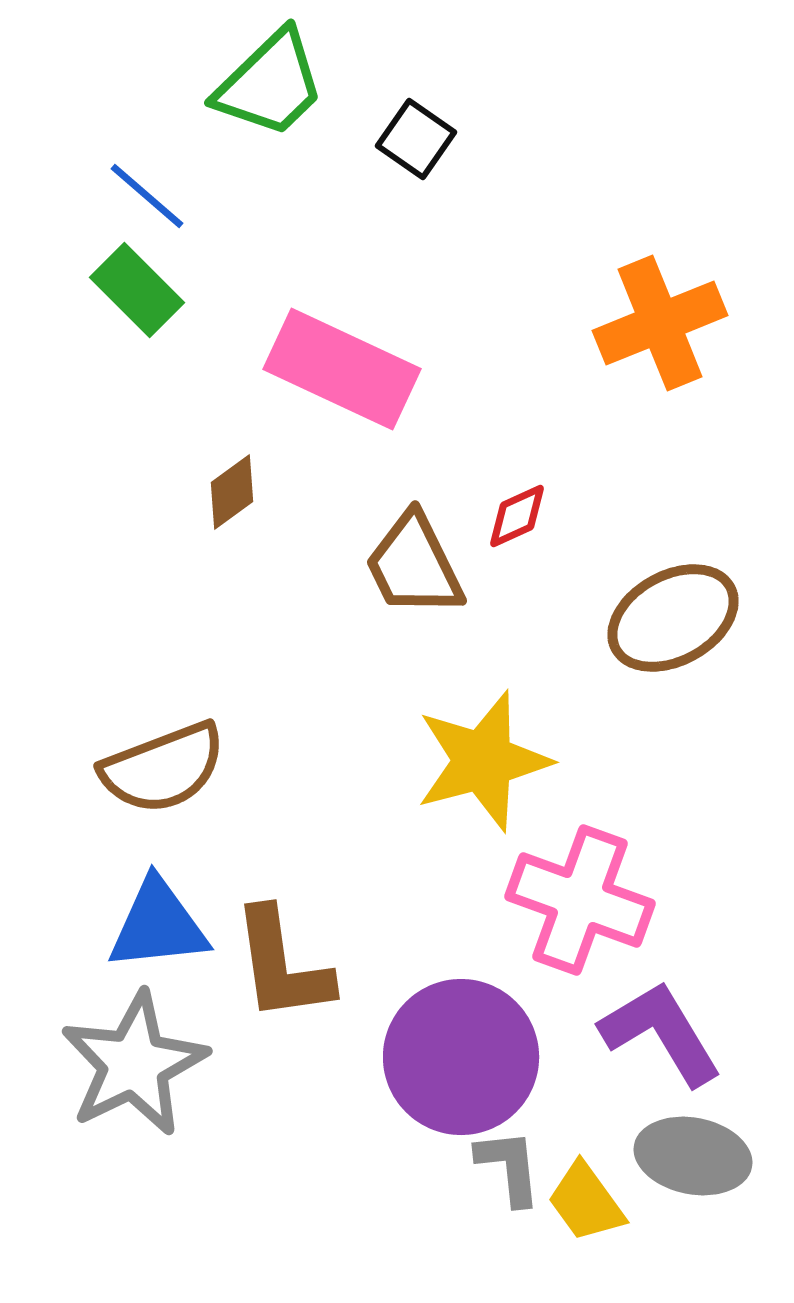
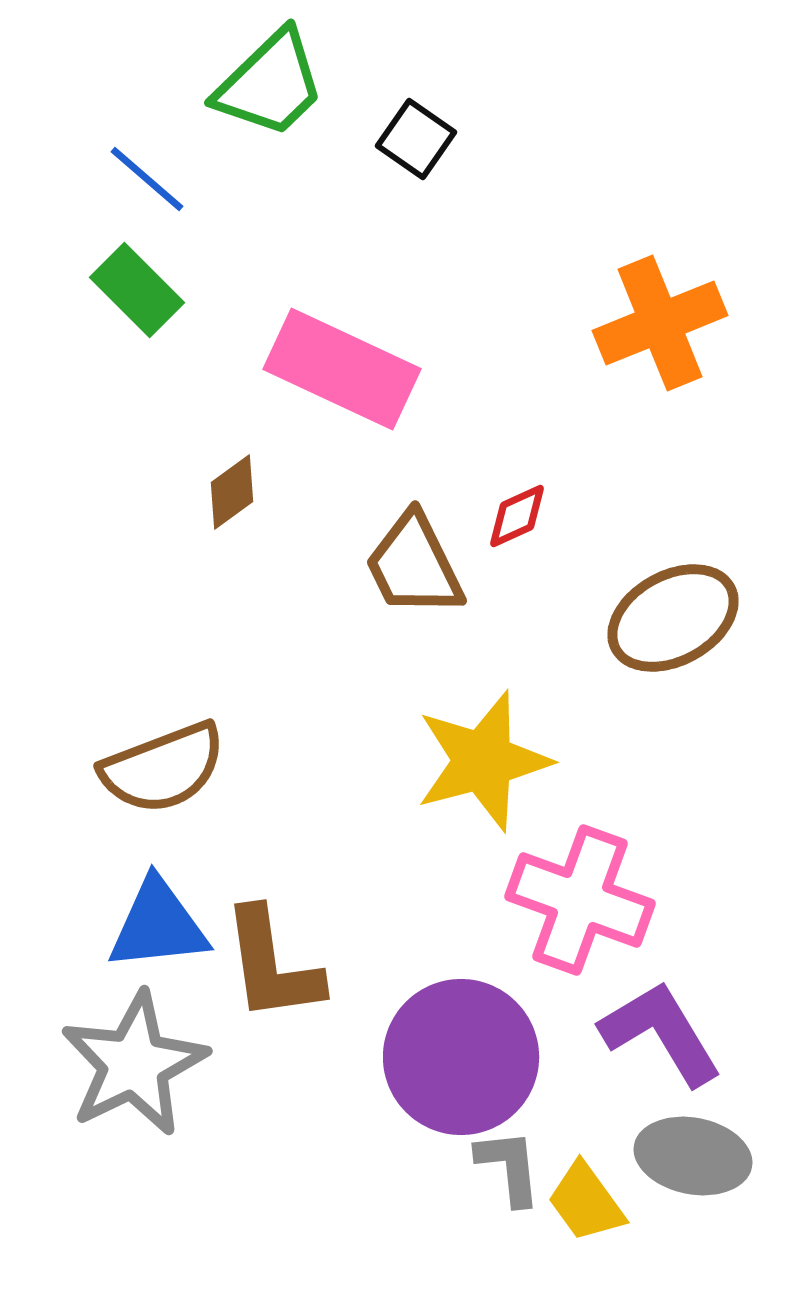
blue line: moved 17 px up
brown L-shape: moved 10 px left
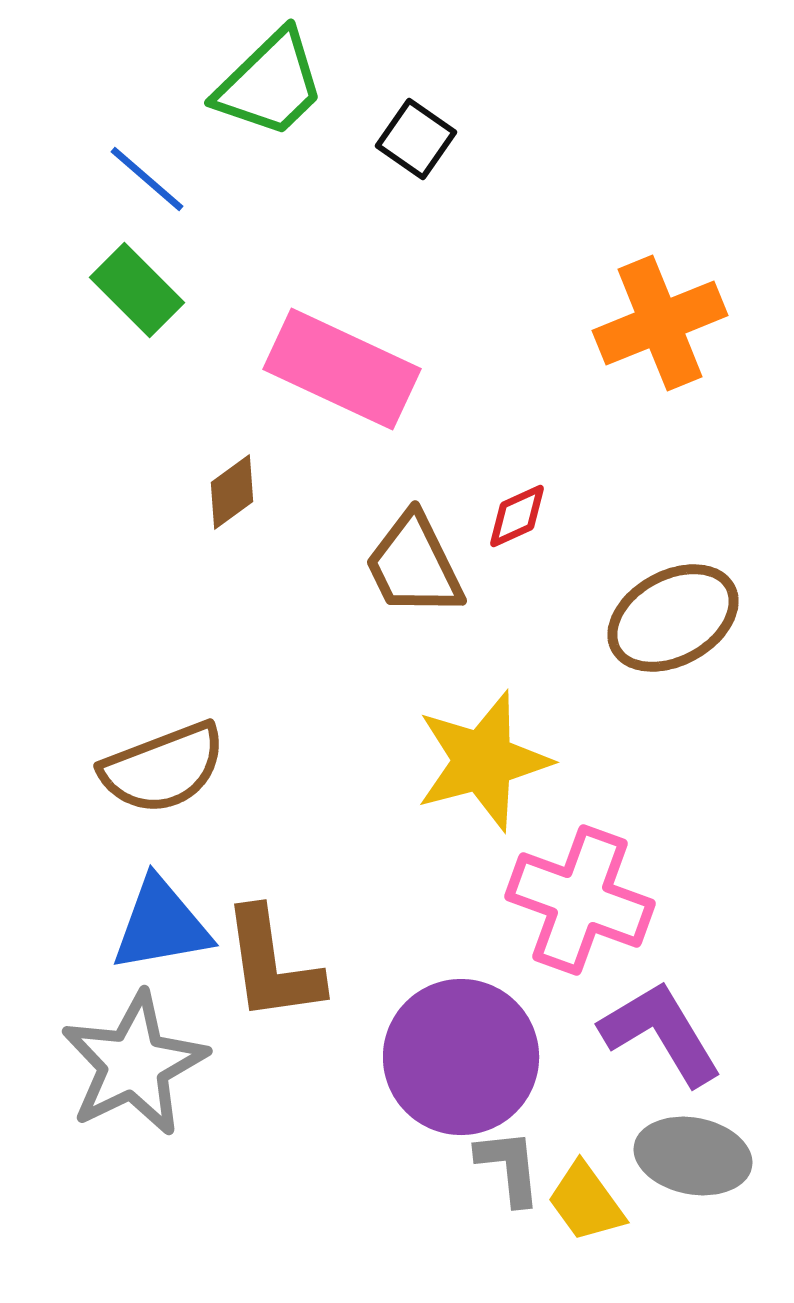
blue triangle: moved 3 px right; rotated 4 degrees counterclockwise
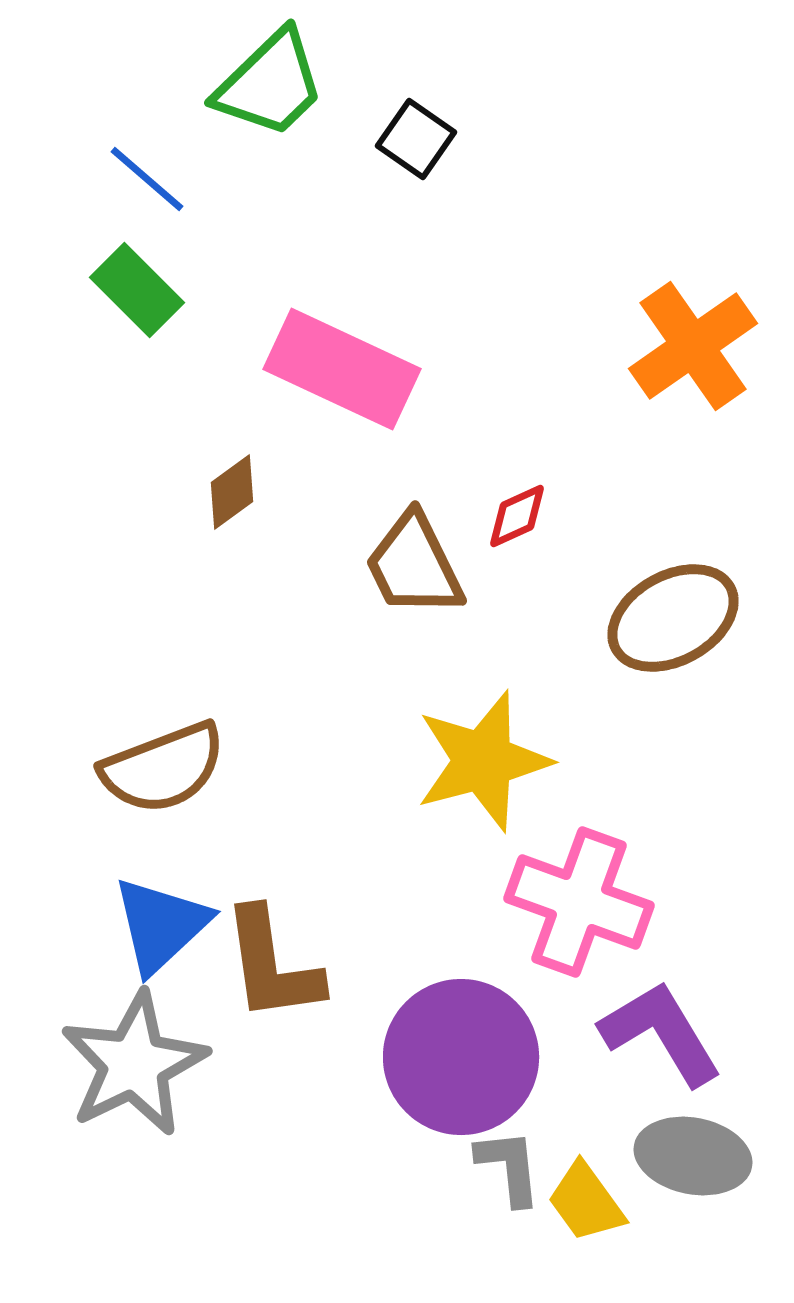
orange cross: moved 33 px right, 23 px down; rotated 13 degrees counterclockwise
pink cross: moved 1 px left, 2 px down
blue triangle: rotated 33 degrees counterclockwise
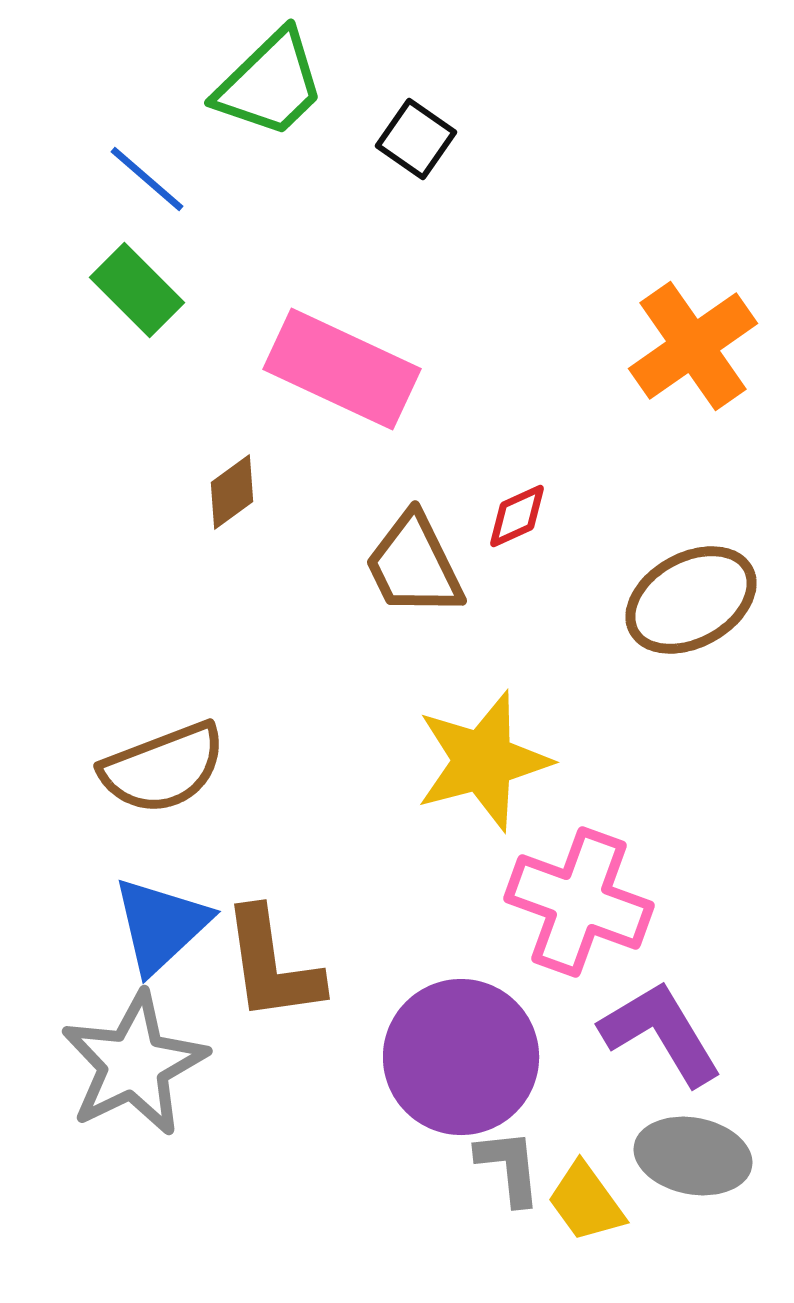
brown ellipse: moved 18 px right, 18 px up
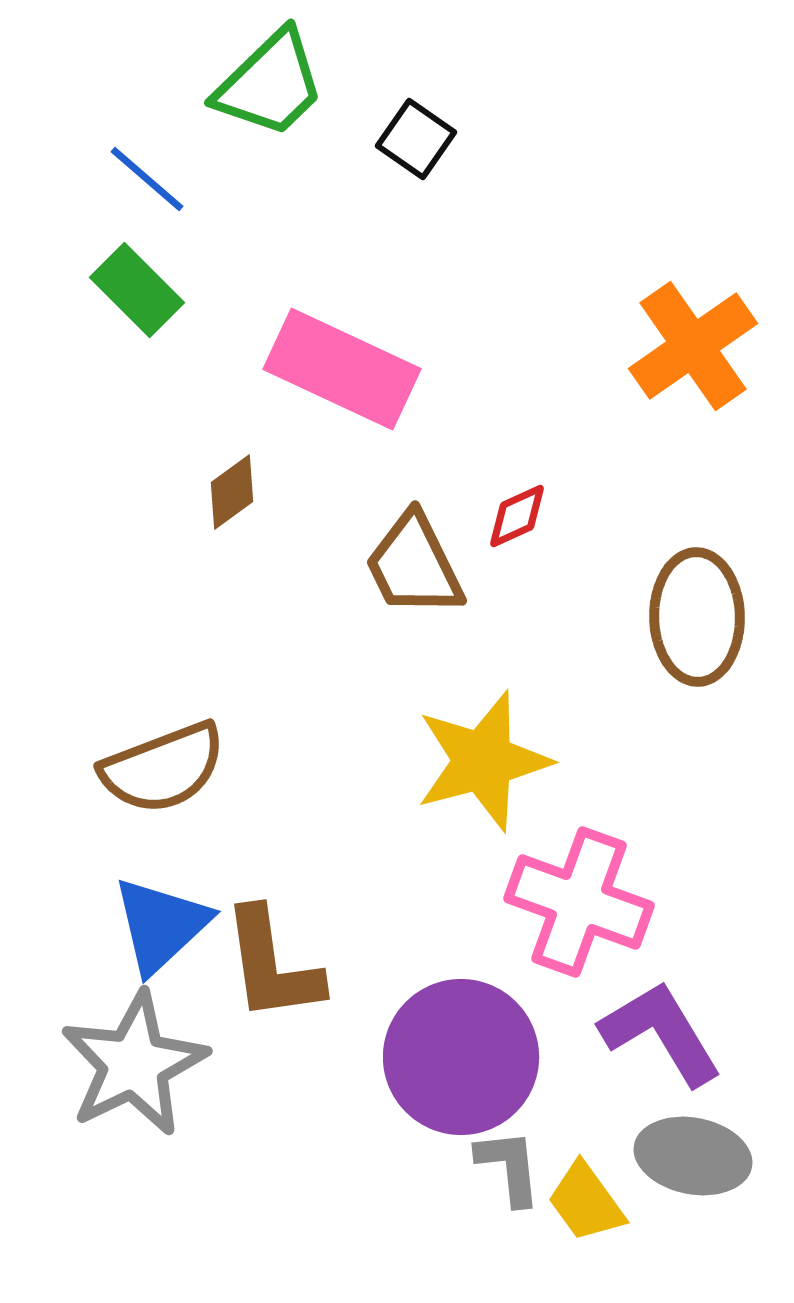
brown ellipse: moved 6 px right, 17 px down; rotated 62 degrees counterclockwise
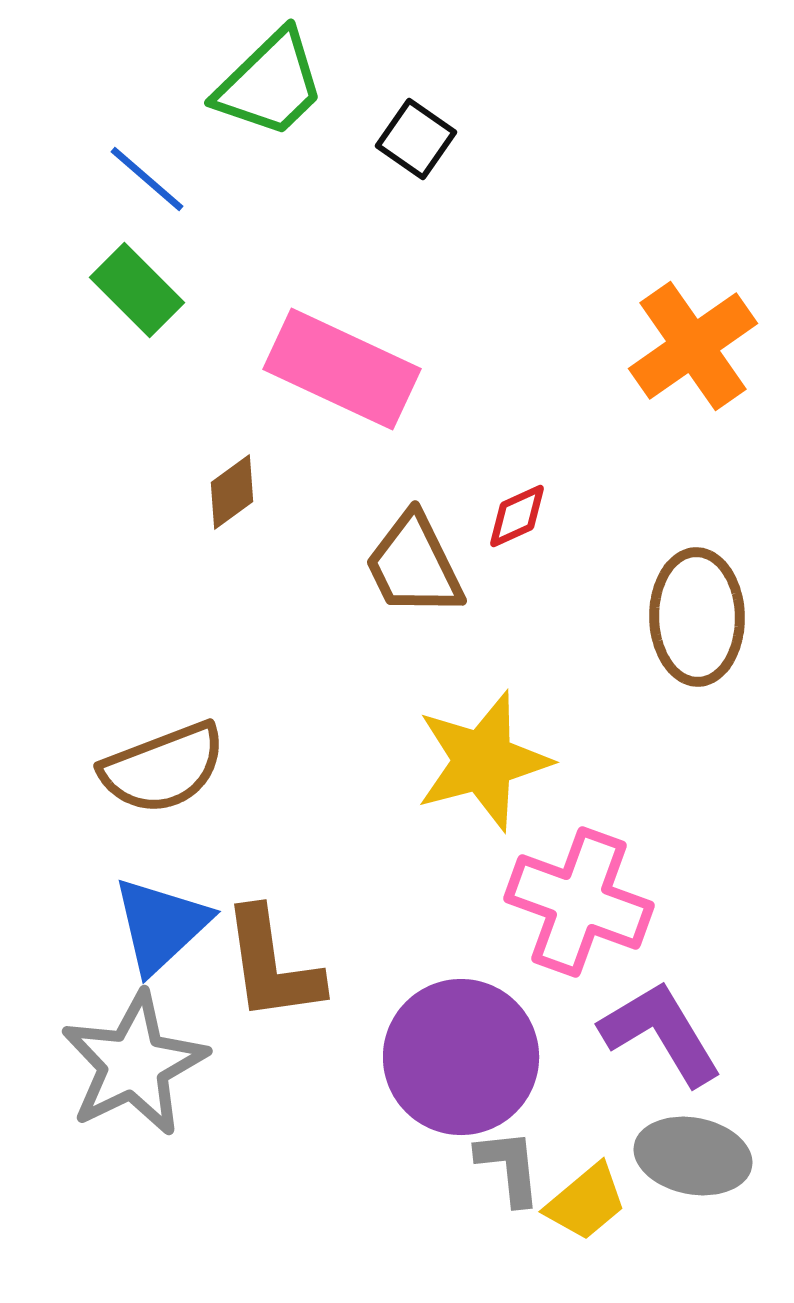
yellow trapezoid: rotated 94 degrees counterclockwise
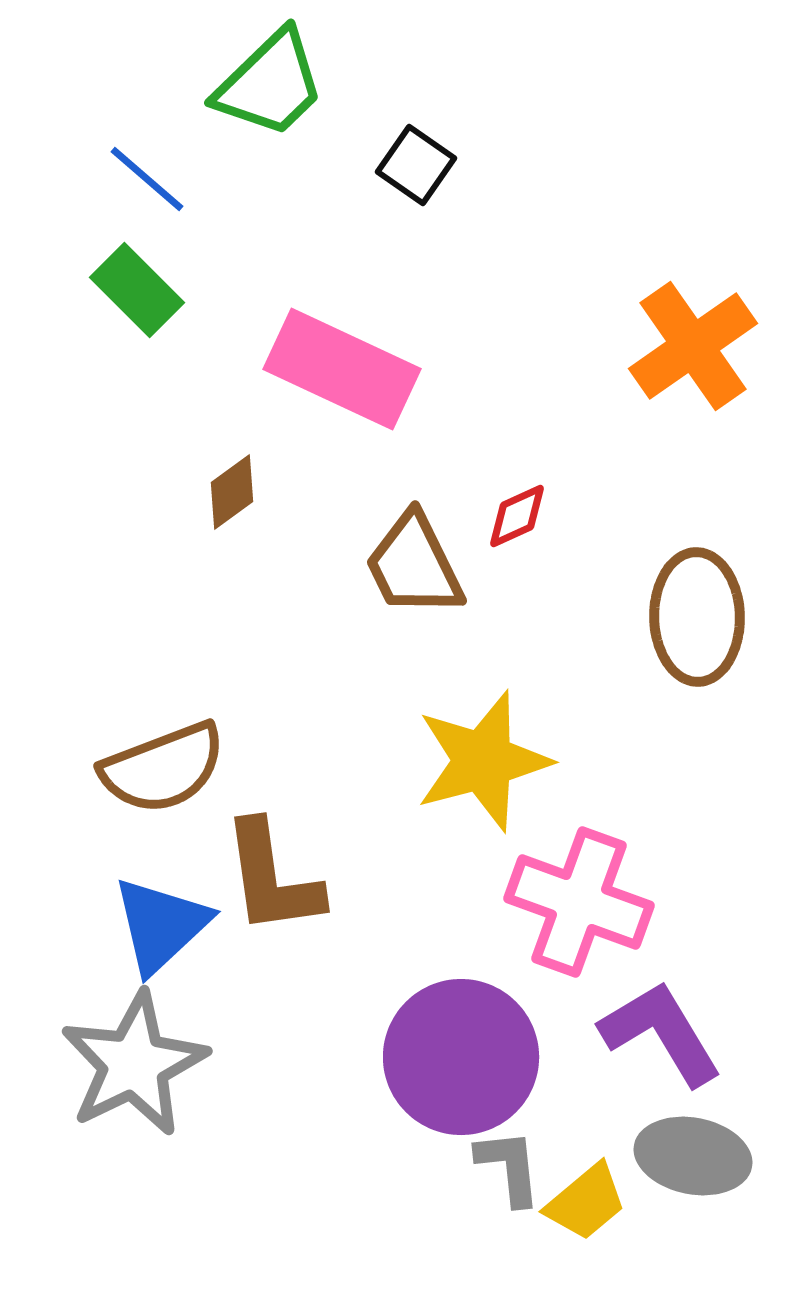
black square: moved 26 px down
brown L-shape: moved 87 px up
